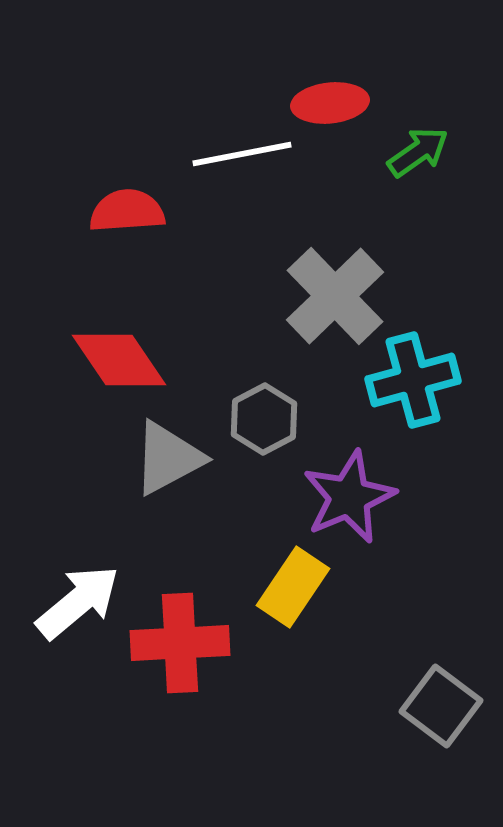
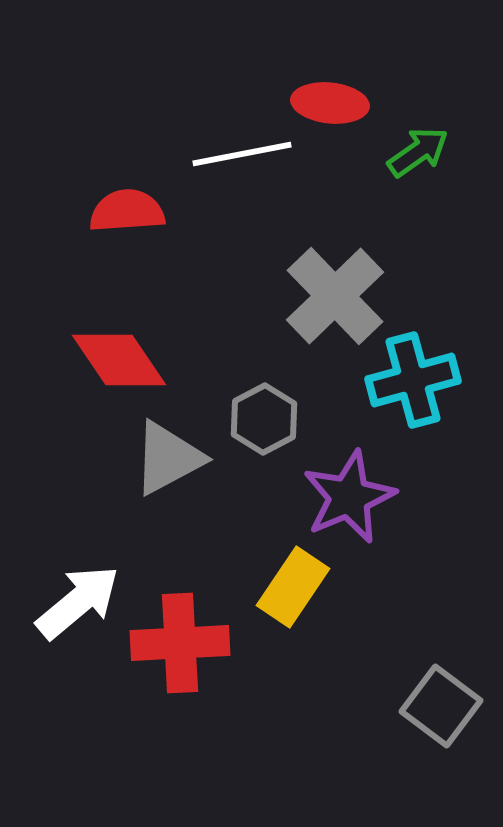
red ellipse: rotated 12 degrees clockwise
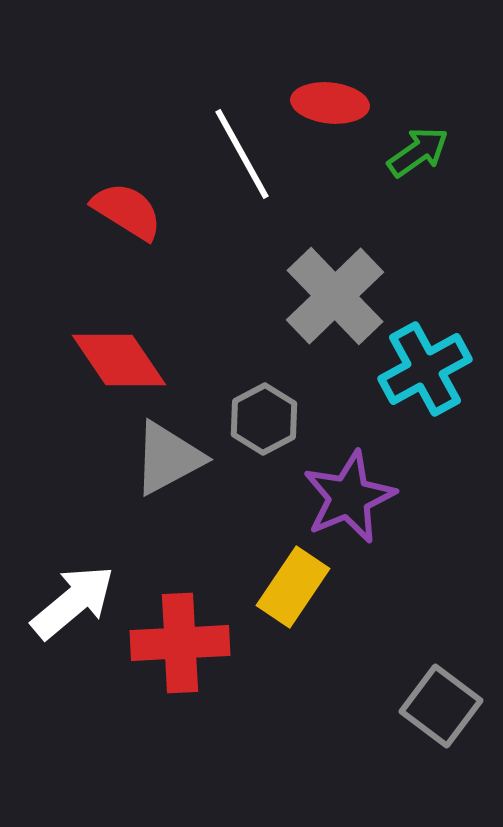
white line: rotated 72 degrees clockwise
red semicircle: rotated 36 degrees clockwise
cyan cross: moved 12 px right, 11 px up; rotated 14 degrees counterclockwise
white arrow: moved 5 px left
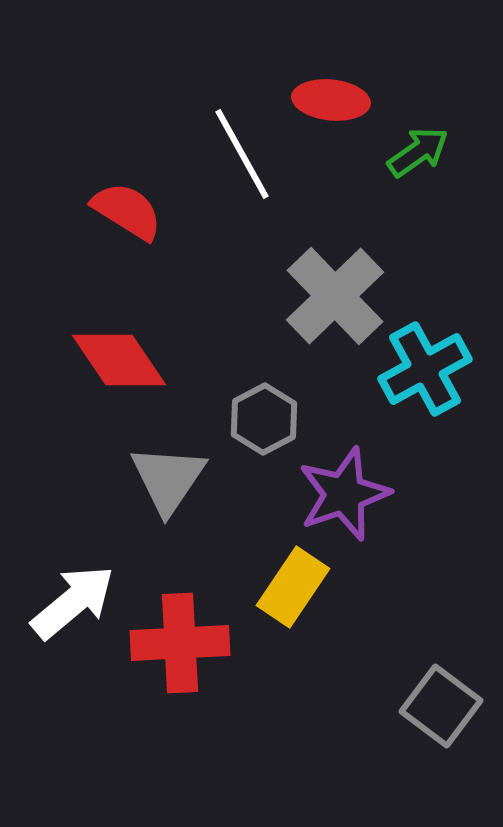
red ellipse: moved 1 px right, 3 px up
gray triangle: moved 21 px down; rotated 28 degrees counterclockwise
purple star: moved 5 px left, 3 px up; rotated 4 degrees clockwise
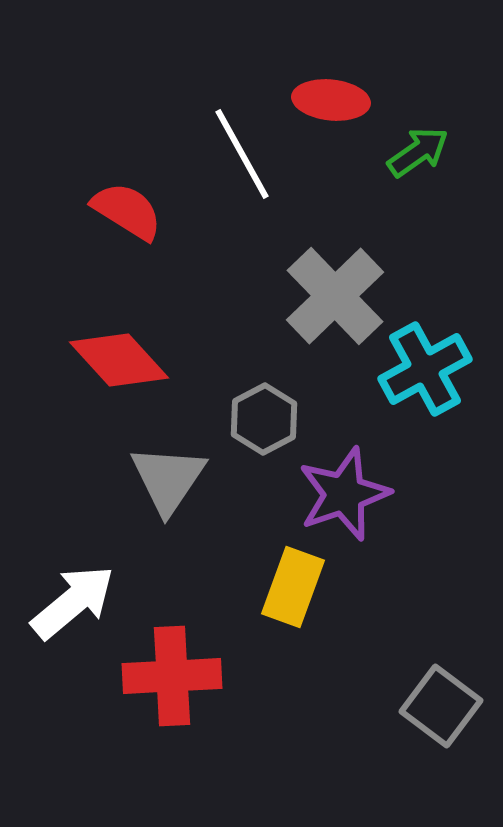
red diamond: rotated 8 degrees counterclockwise
yellow rectangle: rotated 14 degrees counterclockwise
red cross: moved 8 px left, 33 px down
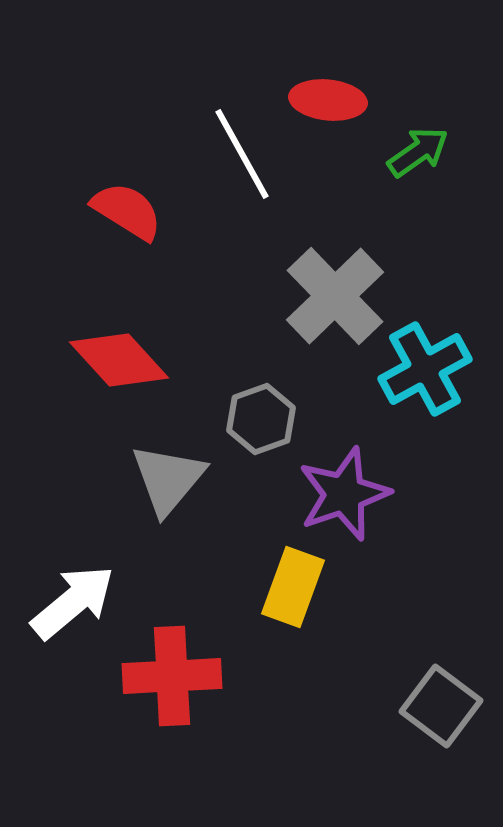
red ellipse: moved 3 px left
gray hexagon: moved 3 px left; rotated 8 degrees clockwise
gray triangle: rotated 6 degrees clockwise
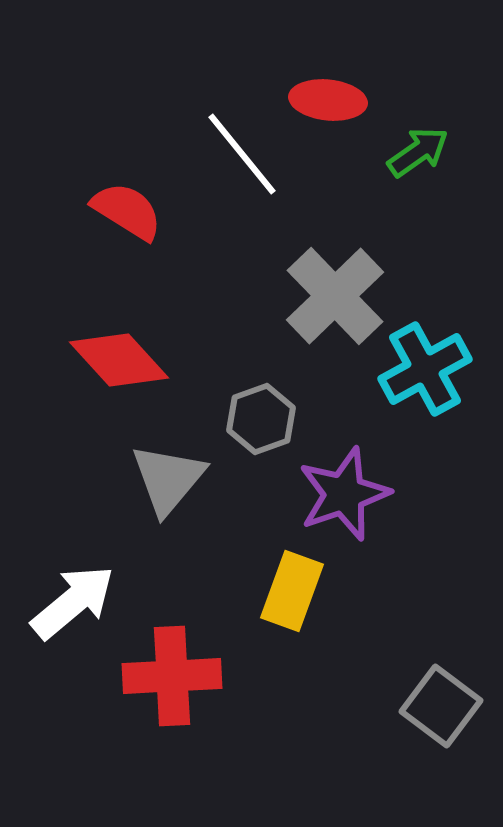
white line: rotated 10 degrees counterclockwise
yellow rectangle: moved 1 px left, 4 px down
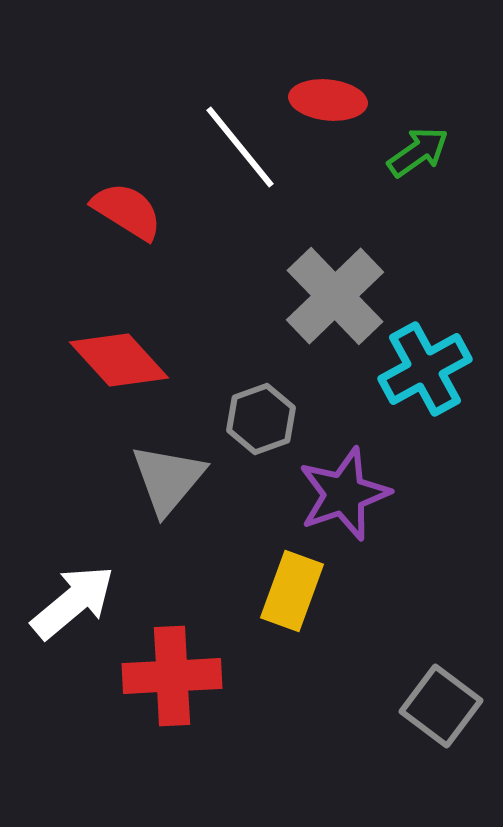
white line: moved 2 px left, 7 px up
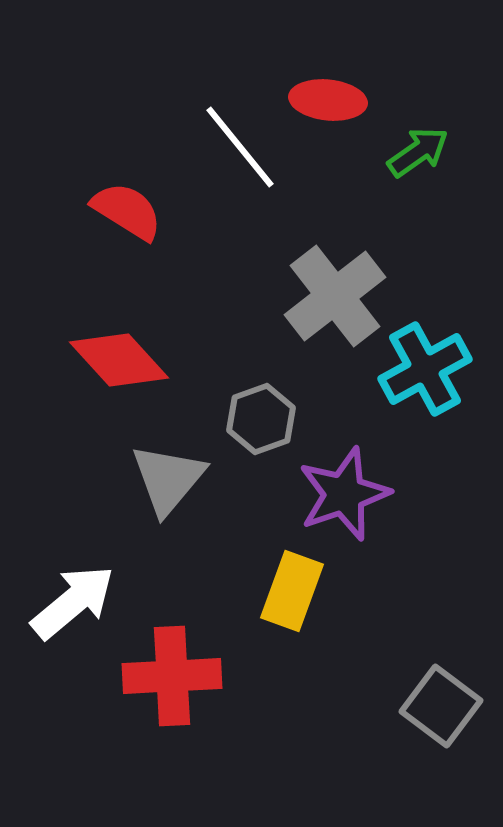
gray cross: rotated 6 degrees clockwise
